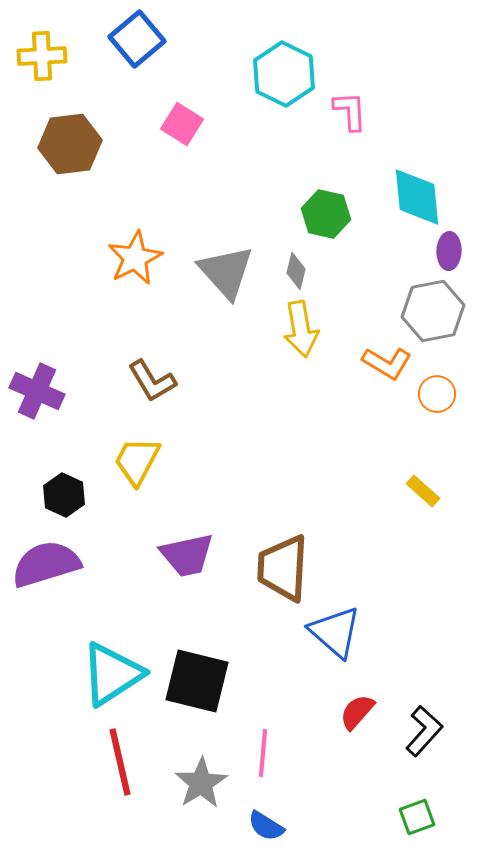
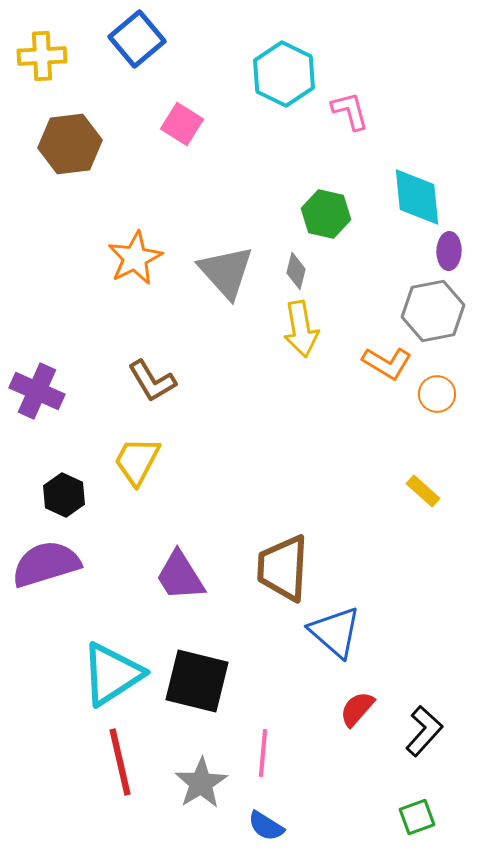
pink L-shape: rotated 12 degrees counterclockwise
purple trapezoid: moved 7 px left, 21 px down; rotated 70 degrees clockwise
red semicircle: moved 3 px up
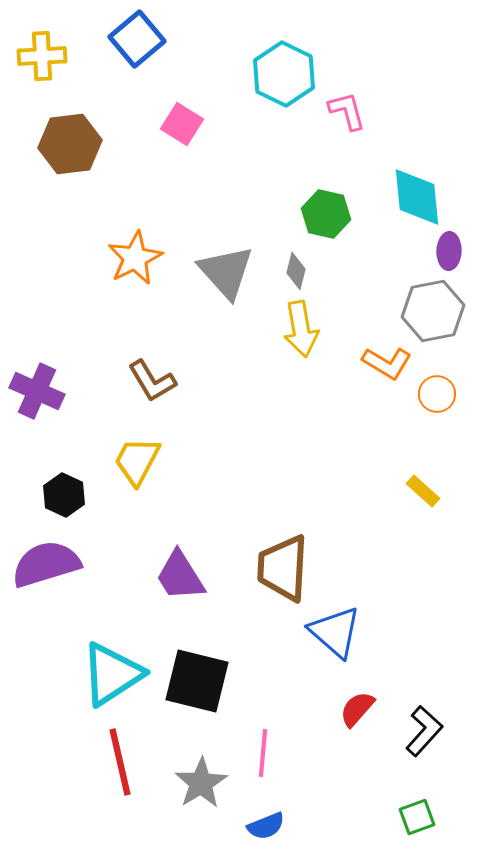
pink L-shape: moved 3 px left
blue semicircle: rotated 54 degrees counterclockwise
